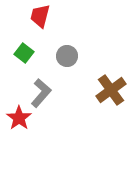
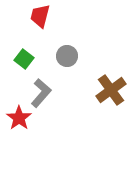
green square: moved 6 px down
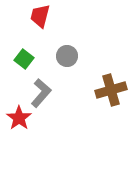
brown cross: rotated 20 degrees clockwise
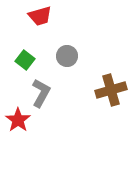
red trapezoid: rotated 120 degrees counterclockwise
green square: moved 1 px right, 1 px down
gray L-shape: rotated 12 degrees counterclockwise
red star: moved 1 px left, 2 px down
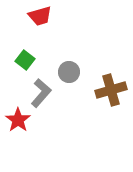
gray circle: moved 2 px right, 16 px down
gray L-shape: rotated 12 degrees clockwise
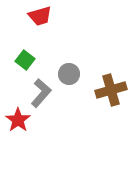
gray circle: moved 2 px down
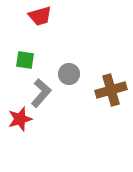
green square: rotated 30 degrees counterclockwise
red star: moved 2 px right, 1 px up; rotated 20 degrees clockwise
